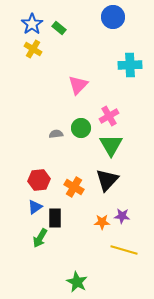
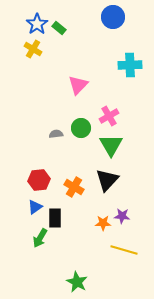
blue star: moved 5 px right
orange star: moved 1 px right, 1 px down
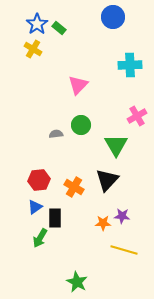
pink cross: moved 28 px right
green circle: moved 3 px up
green triangle: moved 5 px right
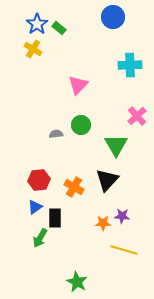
pink cross: rotated 12 degrees counterclockwise
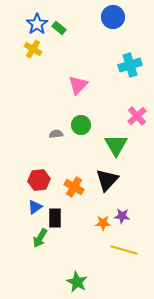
cyan cross: rotated 15 degrees counterclockwise
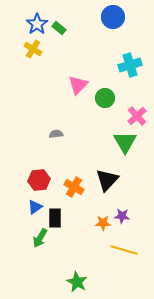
green circle: moved 24 px right, 27 px up
green triangle: moved 9 px right, 3 px up
